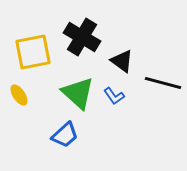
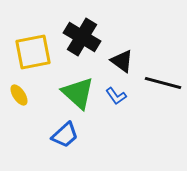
blue L-shape: moved 2 px right
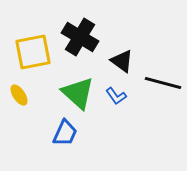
black cross: moved 2 px left
blue trapezoid: moved 2 px up; rotated 24 degrees counterclockwise
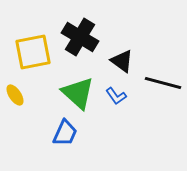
yellow ellipse: moved 4 px left
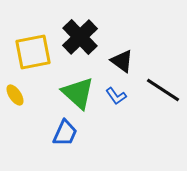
black cross: rotated 15 degrees clockwise
black line: moved 7 px down; rotated 18 degrees clockwise
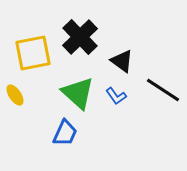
yellow square: moved 1 px down
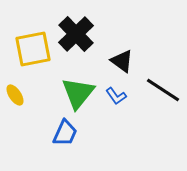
black cross: moved 4 px left, 3 px up
yellow square: moved 4 px up
green triangle: rotated 27 degrees clockwise
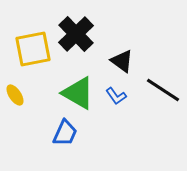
green triangle: rotated 39 degrees counterclockwise
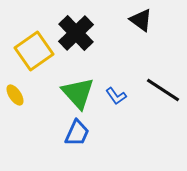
black cross: moved 1 px up
yellow square: moved 1 px right, 2 px down; rotated 24 degrees counterclockwise
black triangle: moved 19 px right, 41 px up
green triangle: rotated 18 degrees clockwise
blue trapezoid: moved 12 px right
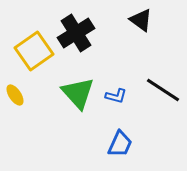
black cross: rotated 12 degrees clockwise
blue L-shape: rotated 40 degrees counterclockwise
blue trapezoid: moved 43 px right, 11 px down
